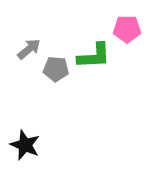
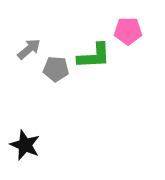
pink pentagon: moved 1 px right, 2 px down
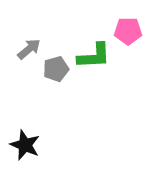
gray pentagon: rotated 20 degrees counterclockwise
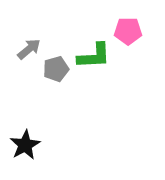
black star: rotated 20 degrees clockwise
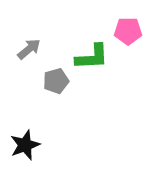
green L-shape: moved 2 px left, 1 px down
gray pentagon: moved 12 px down
black star: rotated 8 degrees clockwise
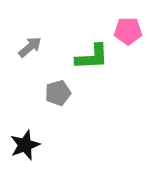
gray arrow: moved 1 px right, 2 px up
gray pentagon: moved 2 px right, 12 px down
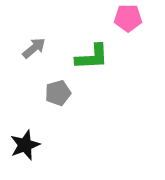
pink pentagon: moved 13 px up
gray arrow: moved 4 px right, 1 px down
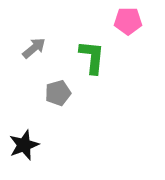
pink pentagon: moved 3 px down
green L-shape: rotated 81 degrees counterclockwise
black star: moved 1 px left
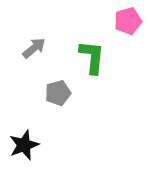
pink pentagon: rotated 16 degrees counterclockwise
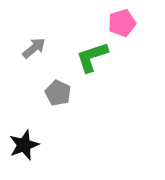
pink pentagon: moved 6 px left, 2 px down
green L-shape: rotated 114 degrees counterclockwise
gray pentagon: rotated 30 degrees counterclockwise
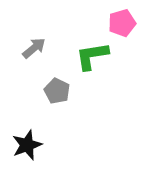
green L-shape: moved 1 px up; rotated 9 degrees clockwise
gray pentagon: moved 1 px left, 2 px up
black star: moved 3 px right
